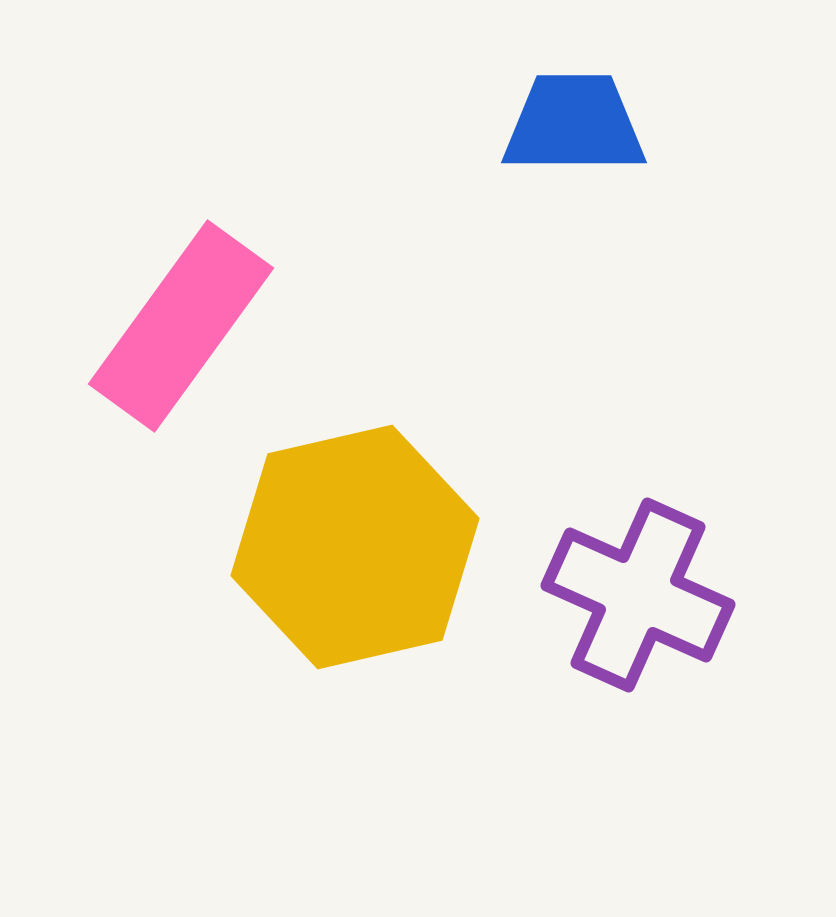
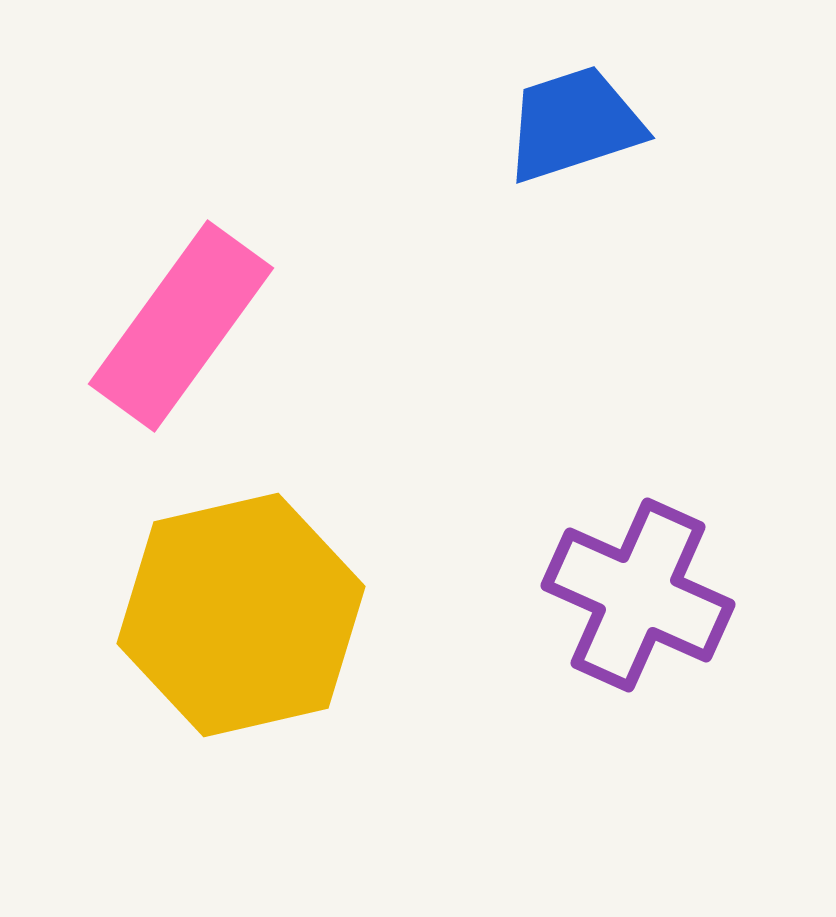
blue trapezoid: rotated 18 degrees counterclockwise
yellow hexagon: moved 114 px left, 68 px down
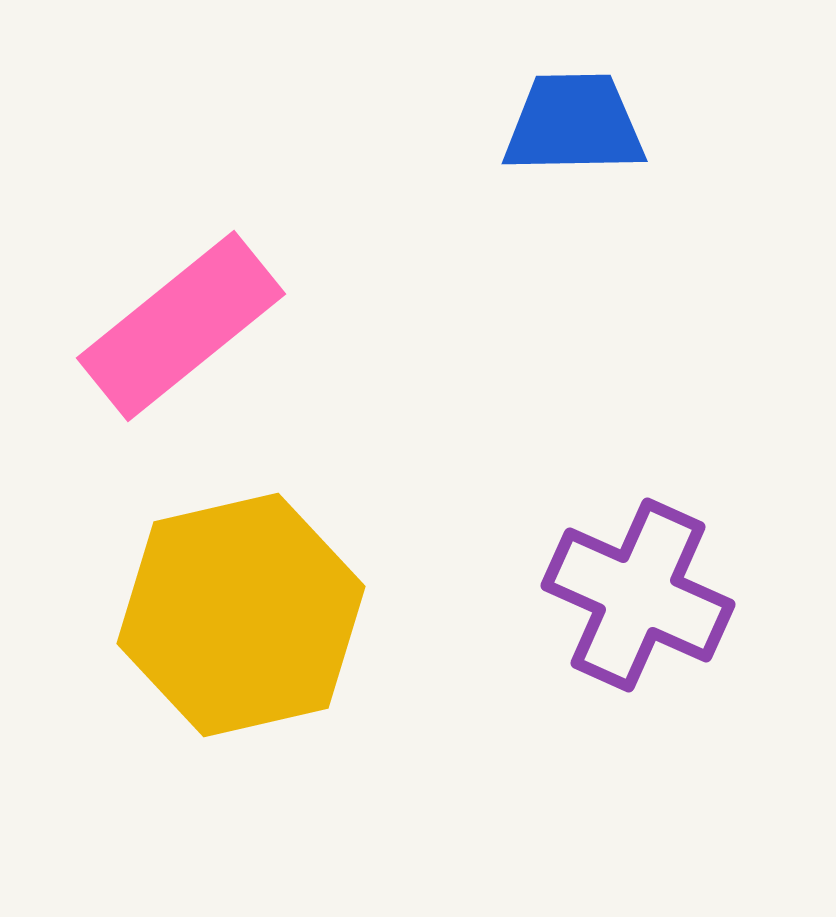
blue trapezoid: rotated 17 degrees clockwise
pink rectangle: rotated 15 degrees clockwise
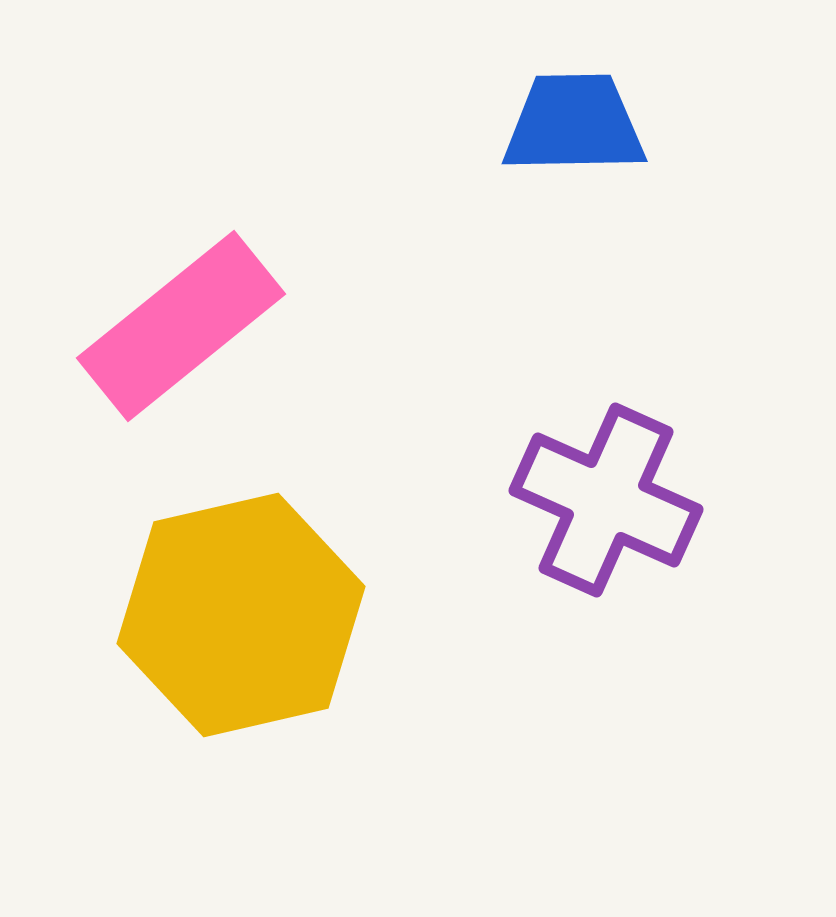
purple cross: moved 32 px left, 95 px up
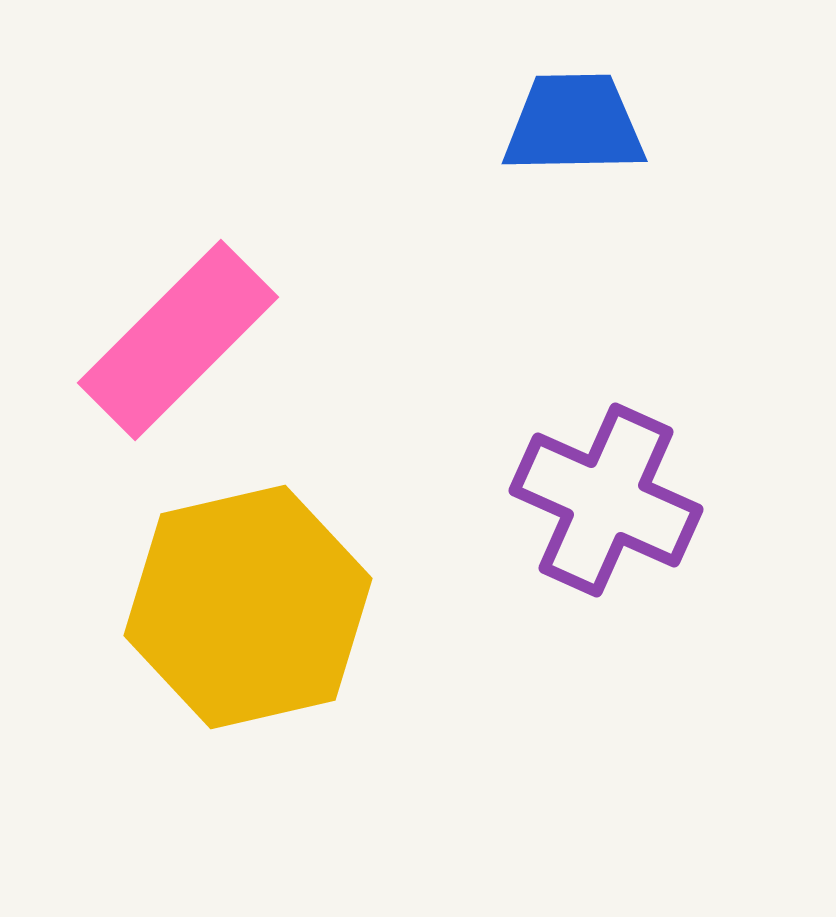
pink rectangle: moved 3 px left, 14 px down; rotated 6 degrees counterclockwise
yellow hexagon: moved 7 px right, 8 px up
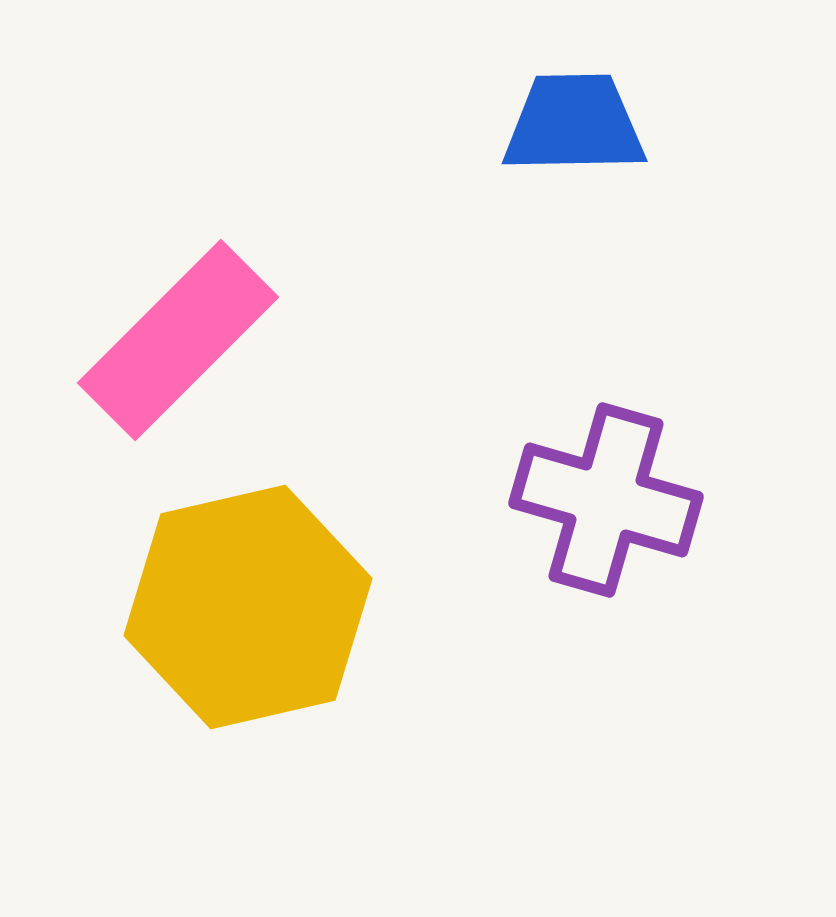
purple cross: rotated 8 degrees counterclockwise
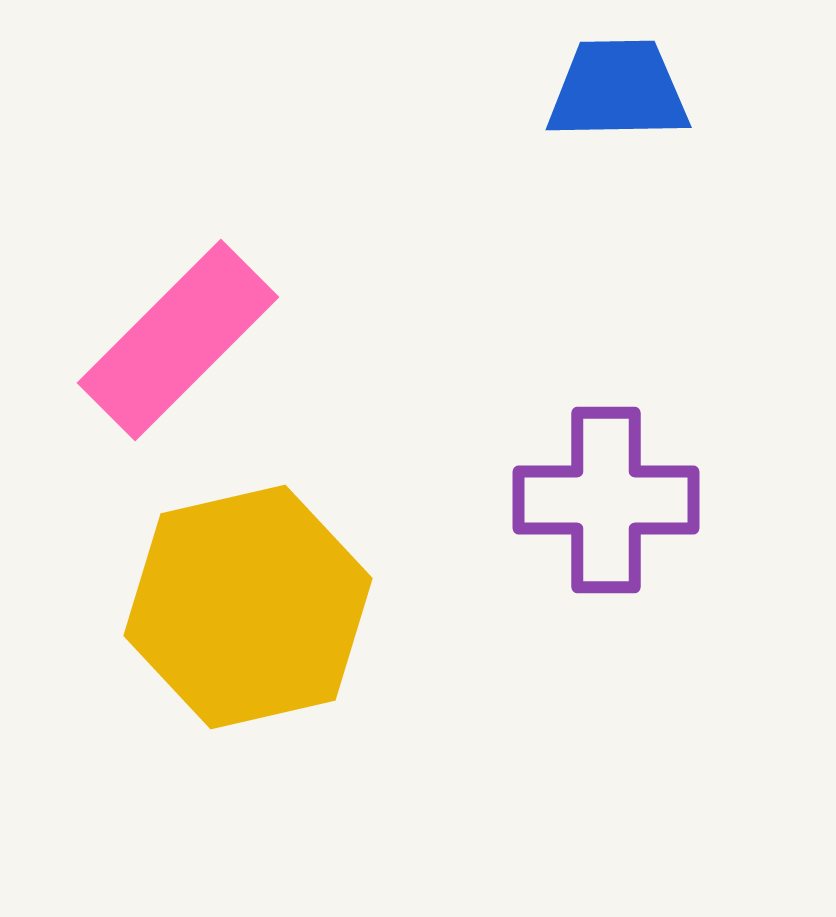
blue trapezoid: moved 44 px right, 34 px up
purple cross: rotated 16 degrees counterclockwise
